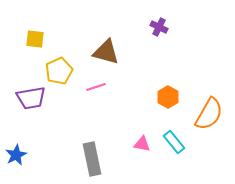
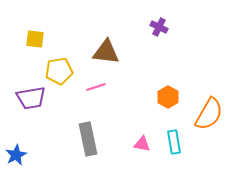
brown triangle: rotated 8 degrees counterclockwise
yellow pentagon: rotated 16 degrees clockwise
cyan rectangle: rotated 30 degrees clockwise
gray rectangle: moved 4 px left, 20 px up
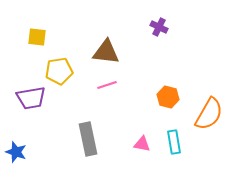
yellow square: moved 2 px right, 2 px up
pink line: moved 11 px right, 2 px up
orange hexagon: rotated 15 degrees counterclockwise
blue star: moved 3 px up; rotated 25 degrees counterclockwise
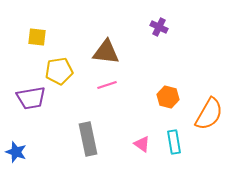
pink triangle: rotated 24 degrees clockwise
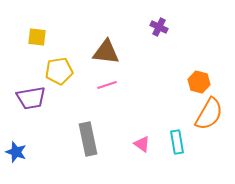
orange hexagon: moved 31 px right, 15 px up
cyan rectangle: moved 3 px right
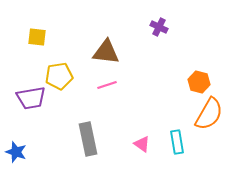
yellow pentagon: moved 5 px down
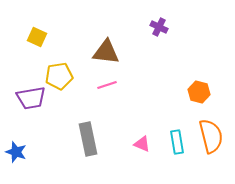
yellow square: rotated 18 degrees clockwise
orange hexagon: moved 10 px down
orange semicircle: moved 2 px right, 22 px down; rotated 44 degrees counterclockwise
pink triangle: rotated 12 degrees counterclockwise
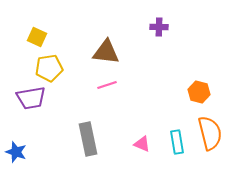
purple cross: rotated 24 degrees counterclockwise
yellow pentagon: moved 10 px left, 8 px up
orange semicircle: moved 1 px left, 3 px up
